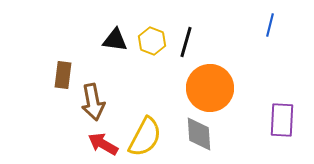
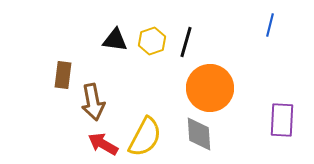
yellow hexagon: rotated 20 degrees clockwise
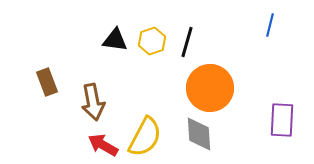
black line: moved 1 px right
brown rectangle: moved 16 px left, 7 px down; rotated 28 degrees counterclockwise
red arrow: moved 1 px down
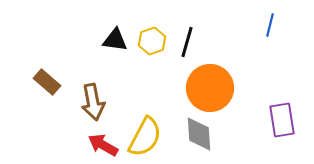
brown rectangle: rotated 28 degrees counterclockwise
purple rectangle: rotated 12 degrees counterclockwise
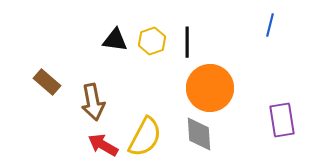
black line: rotated 16 degrees counterclockwise
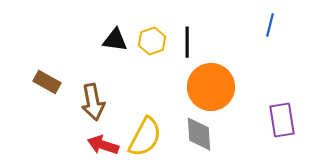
brown rectangle: rotated 12 degrees counterclockwise
orange circle: moved 1 px right, 1 px up
red arrow: rotated 12 degrees counterclockwise
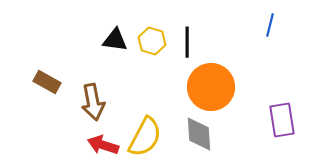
yellow hexagon: rotated 24 degrees counterclockwise
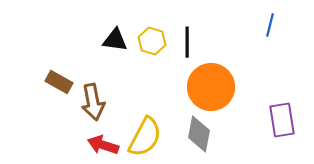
brown rectangle: moved 12 px right
gray diamond: rotated 15 degrees clockwise
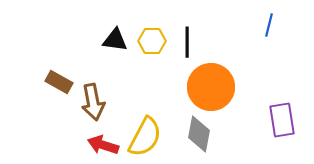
blue line: moved 1 px left
yellow hexagon: rotated 16 degrees counterclockwise
